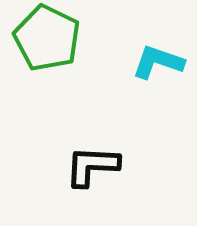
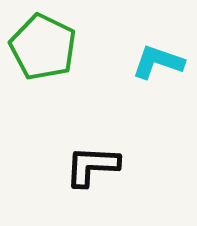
green pentagon: moved 4 px left, 9 px down
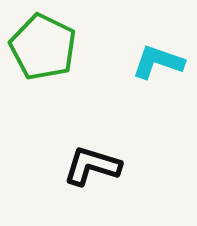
black L-shape: rotated 14 degrees clockwise
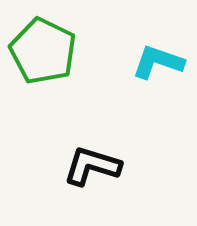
green pentagon: moved 4 px down
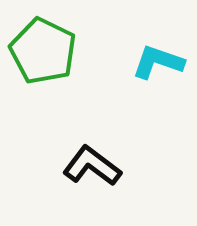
black L-shape: rotated 20 degrees clockwise
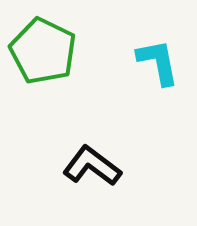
cyan L-shape: rotated 60 degrees clockwise
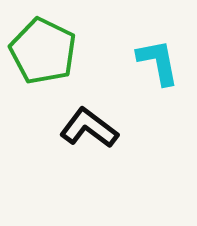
black L-shape: moved 3 px left, 38 px up
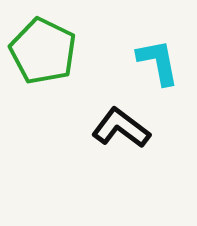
black L-shape: moved 32 px right
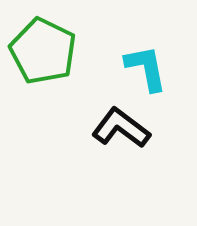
cyan L-shape: moved 12 px left, 6 px down
